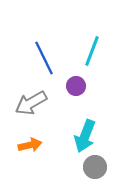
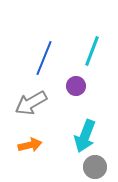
blue line: rotated 48 degrees clockwise
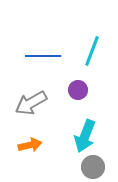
blue line: moved 1 px left, 2 px up; rotated 68 degrees clockwise
purple circle: moved 2 px right, 4 px down
gray circle: moved 2 px left
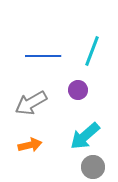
cyan arrow: rotated 28 degrees clockwise
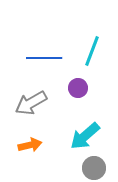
blue line: moved 1 px right, 2 px down
purple circle: moved 2 px up
gray circle: moved 1 px right, 1 px down
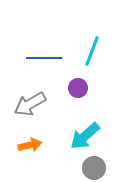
gray arrow: moved 1 px left, 1 px down
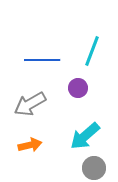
blue line: moved 2 px left, 2 px down
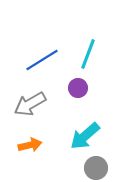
cyan line: moved 4 px left, 3 px down
blue line: rotated 32 degrees counterclockwise
gray circle: moved 2 px right
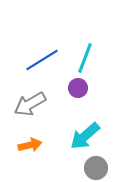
cyan line: moved 3 px left, 4 px down
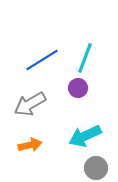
cyan arrow: rotated 16 degrees clockwise
